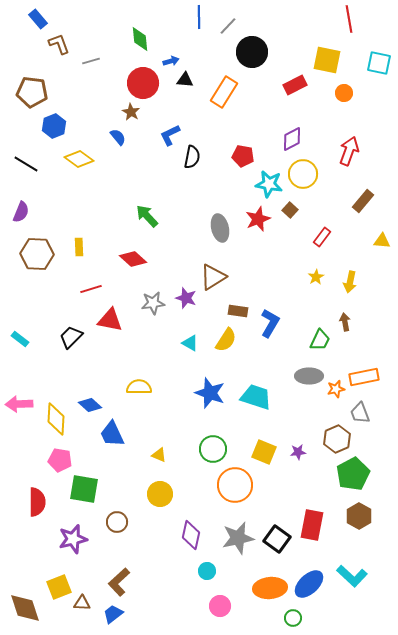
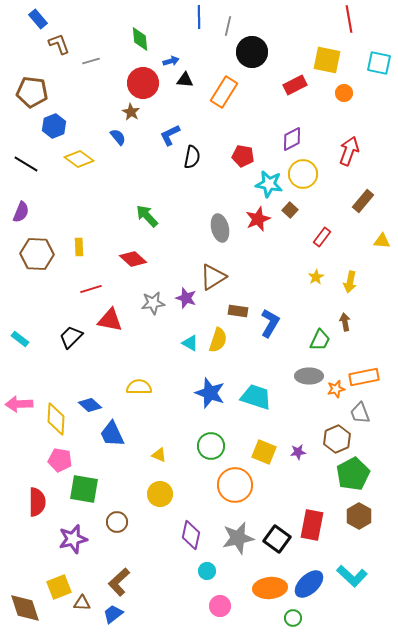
gray line at (228, 26): rotated 30 degrees counterclockwise
yellow semicircle at (226, 340): moved 8 px left; rotated 15 degrees counterclockwise
green circle at (213, 449): moved 2 px left, 3 px up
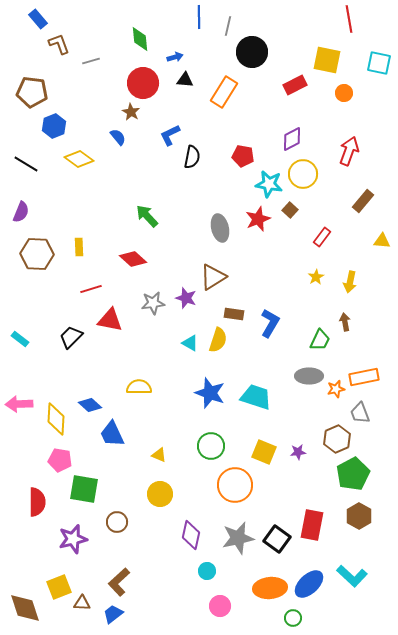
blue arrow at (171, 61): moved 4 px right, 4 px up
brown rectangle at (238, 311): moved 4 px left, 3 px down
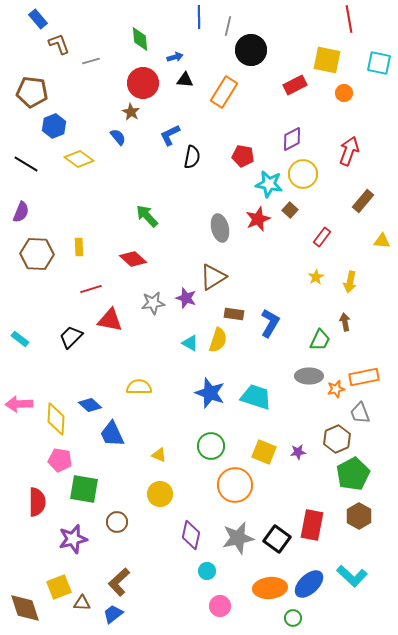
black circle at (252, 52): moved 1 px left, 2 px up
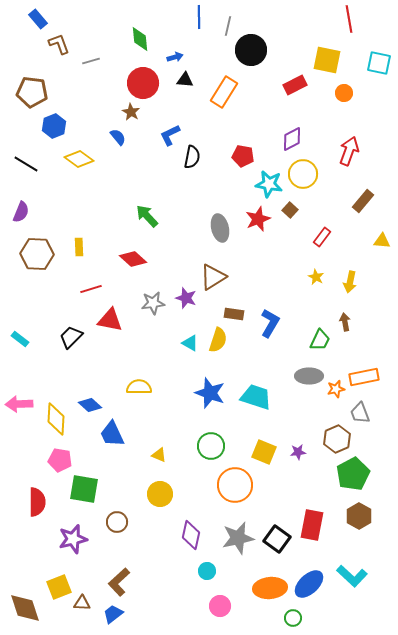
yellow star at (316, 277): rotated 14 degrees counterclockwise
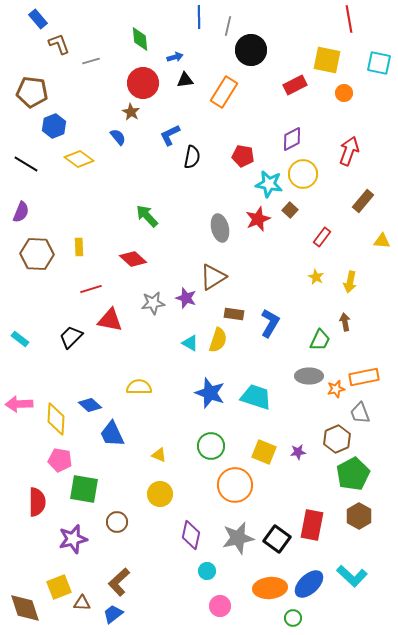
black triangle at (185, 80): rotated 12 degrees counterclockwise
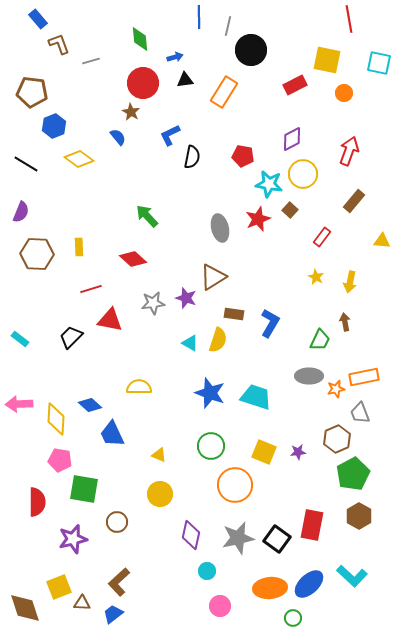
brown rectangle at (363, 201): moved 9 px left
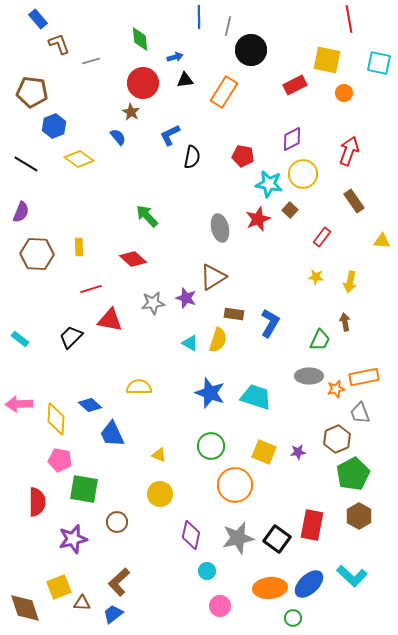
brown rectangle at (354, 201): rotated 75 degrees counterclockwise
yellow star at (316, 277): rotated 21 degrees counterclockwise
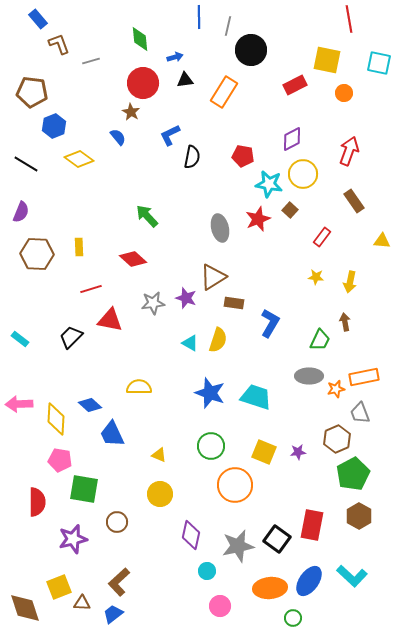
brown rectangle at (234, 314): moved 11 px up
gray star at (238, 538): moved 8 px down
blue ellipse at (309, 584): moved 3 px up; rotated 12 degrees counterclockwise
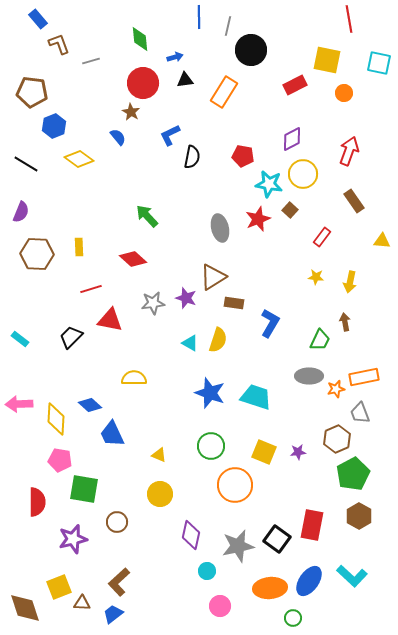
yellow semicircle at (139, 387): moved 5 px left, 9 px up
